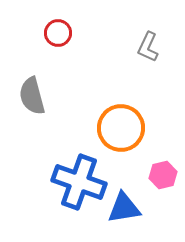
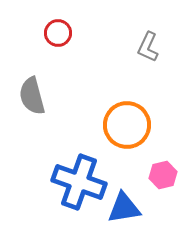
orange circle: moved 6 px right, 3 px up
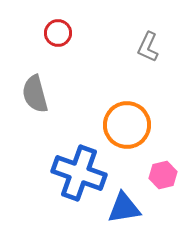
gray semicircle: moved 3 px right, 2 px up
blue cross: moved 9 px up
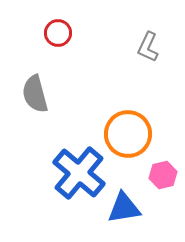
orange circle: moved 1 px right, 9 px down
blue cross: rotated 20 degrees clockwise
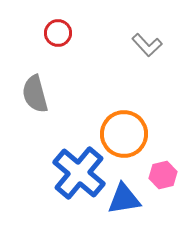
gray L-shape: moved 1 px left, 2 px up; rotated 68 degrees counterclockwise
orange circle: moved 4 px left
blue triangle: moved 9 px up
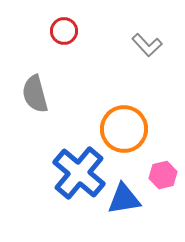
red circle: moved 6 px right, 2 px up
orange circle: moved 5 px up
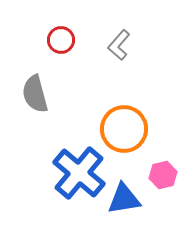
red circle: moved 3 px left, 9 px down
gray L-shape: moved 28 px left; rotated 84 degrees clockwise
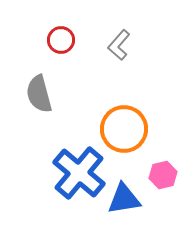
gray semicircle: moved 4 px right
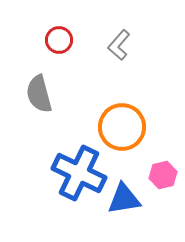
red circle: moved 2 px left
orange circle: moved 2 px left, 2 px up
blue cross: rotated 14 degrees counterclockwise
